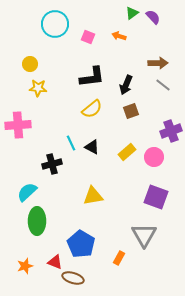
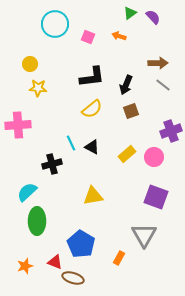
green triangle: moved 2 px left
yellow rectangle: moved 2 px down
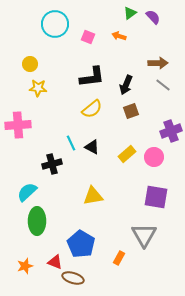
purple square: rotated 10 degrees counterclockwise
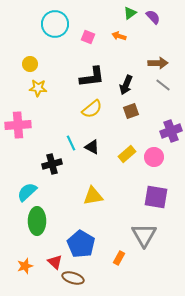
red triangle: rotated 21 degrees clockwise
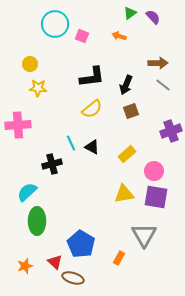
pink square: moved 6 px left, 1 px up
pink circle: moved 14 px down
yellow triangle: moved 31 px right, 2 px up
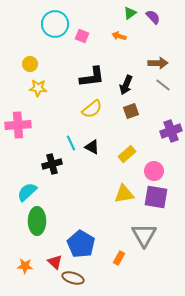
orange star: rotated 21 degrees clockwise
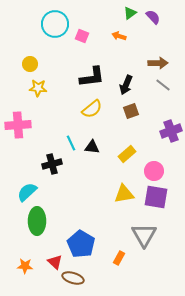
black triangle: rotated 21 degrees counterclockwise
